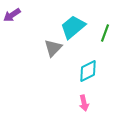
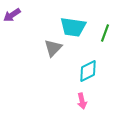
cyan trapezoid: rotated 132 degrees counterclockwise
pink arrow: moved 2 px left, 2 px up
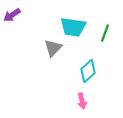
cyan diamond: rotated 15 degrees counterclockwise
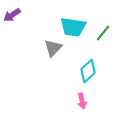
green line: moved 2 px left; rotated 18 degrees clockwise
